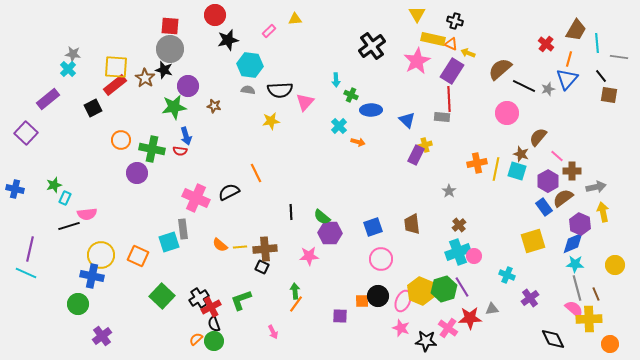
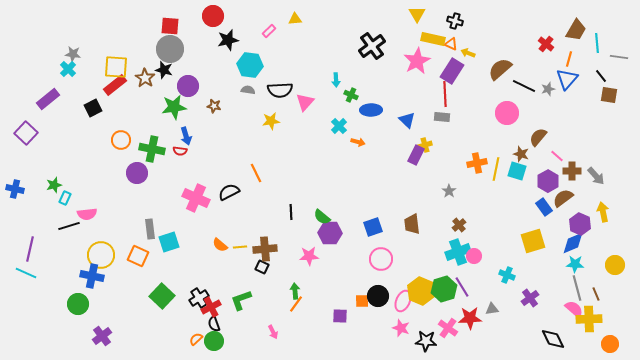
red circle at (215, 15): moved 2 px left, 1 px down
red line at (449, 99): moved 4 px left, 5 px up
gray arrow at (596, 187): moved 11 px up; rotated 60 degrees clockwise
gray rectangle at (183, 229): moved 33 px left
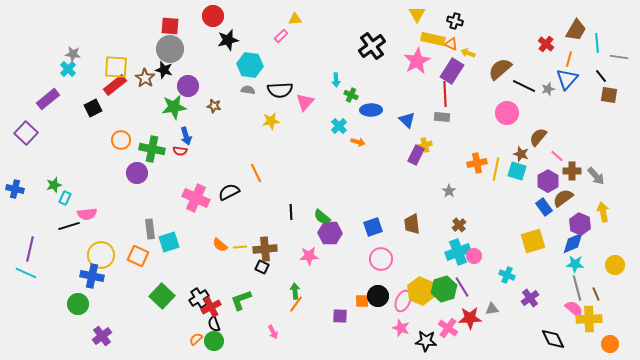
pink rectangle at (269, 31): moved 12 px right, 5 px down
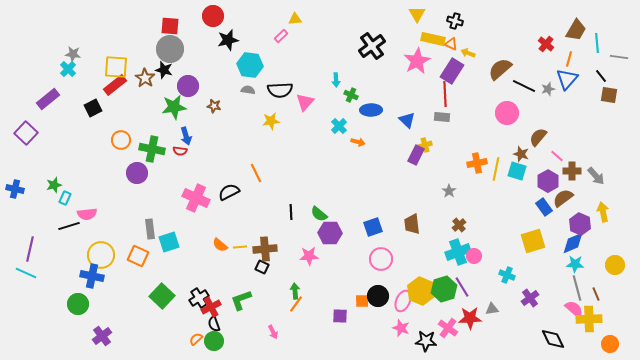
green semicircle at (322, 217): moved 3 px left, 3 px up
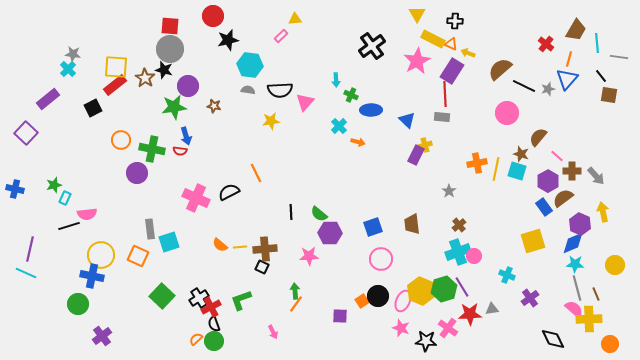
black cross at (455, 21): rotated 14 degrees counterclockwise
yellow rectangle at (433, 39): rotated 15 degrees clockwise
orange square at (362, 301): rotated 32 degrees counterclockwise
red star at (470, 318): moved 4 px up
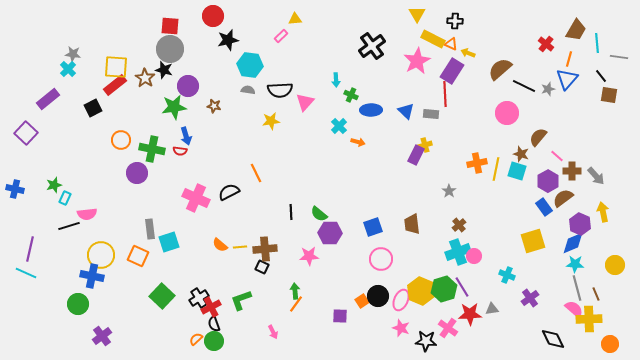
gray rectangle at (442, 117): moved 11 px left, 3 px up
blue triangle at (407, 120): moved 1 px left, 9 px up
pink ellipse at (403, 301): moved 2 px left, 1 px up
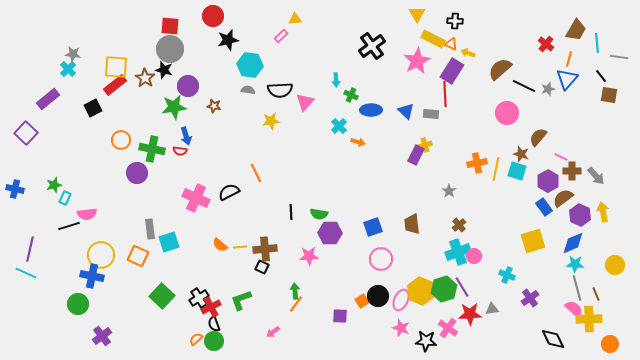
pink line at (557, 156): moved 4 px right, 1 px down; rotated 16 degrees counterclockwise
green semicircle at (319, 214): rotated 30 degrees counterclockwise
purple hexagon at (580, 224): moved 9 px up
pink arrow at (273, 332): rotated 80 degrees clockwise
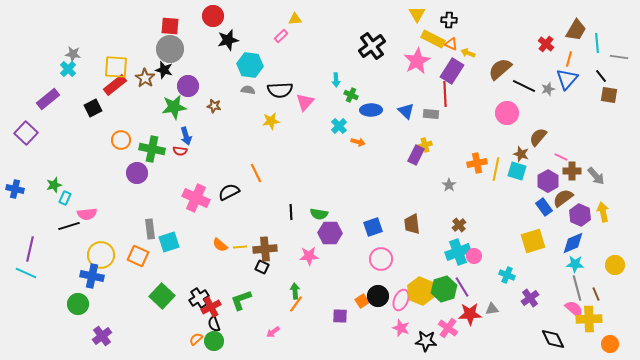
black cross at (455, 21): moved 6 px left, 1 px up
gray star at (449, 191): moved 6 px up
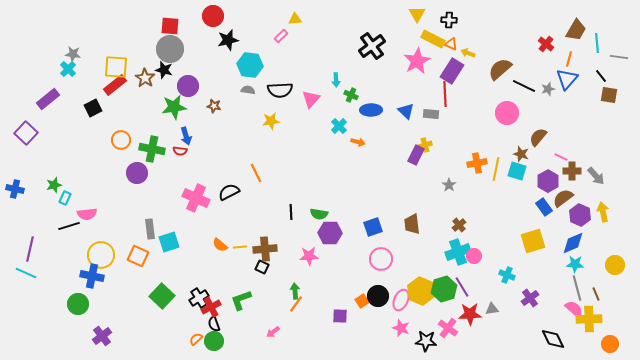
pink triangle at (305, 102): moved 6 px right, 3 px up
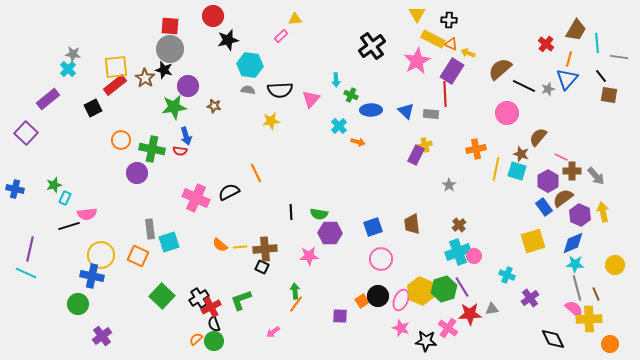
yellow square at (116, 67): rotated 10 degrees counterclockwise
orange cross at (477, 163): moved 1 px left, 14 px up
